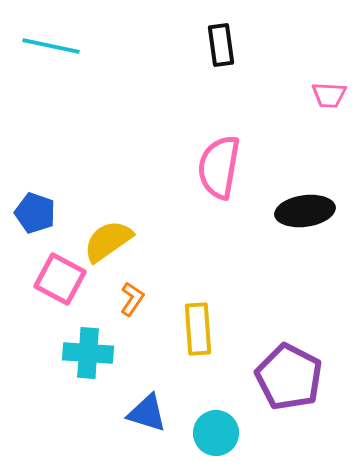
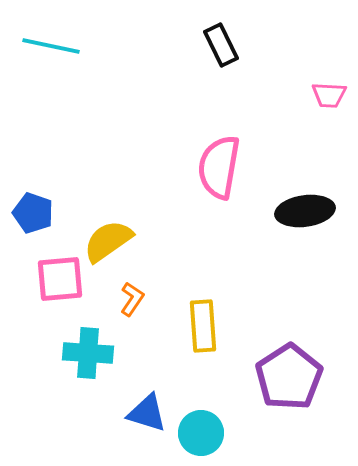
black rectangle: rotated 18 degrees counterclockwise
blue pentagon: moved 2 px left
pink square: rotated 33 degrees counterclockwise
yellow rectangle: moved 5 px right, 3 px up
purple pentagon: rotated 12 degrees clockwise
cyan circle: moved 15 px left
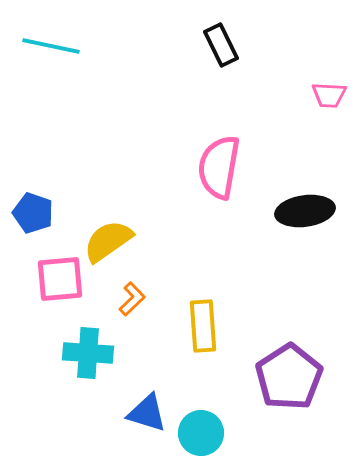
orange L-shape: rotated 12 degrees clockwise
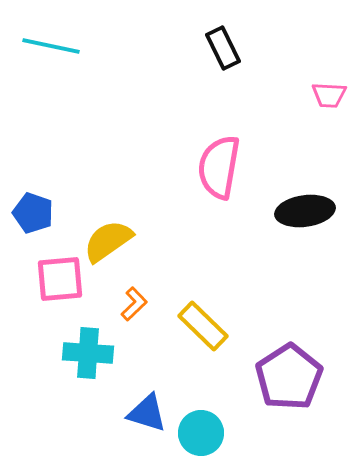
black rectangle: moved 2 px right, 3 px down
orange L-shape: moved 2 px right, 5 px down
yellow rectangle: rotated 42 degrees counterclockwise
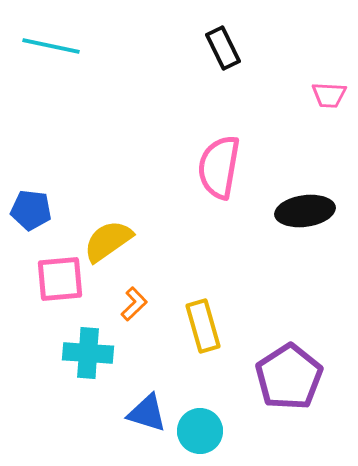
blue pentagon: moved 2 px left, 3 px up; rotated 12 degrees counterclockwise
yellow rectangle: rotated 30 degrees clockwise
cyan circle: moved 1 px left, 2 px up
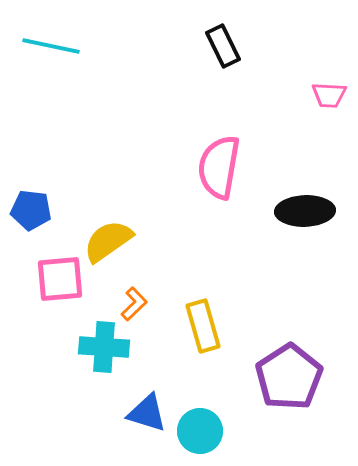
black rectangle: moved 2 px up
black ellipse: rotated 6 degrees clockwise
cyan cross: moved 16 px right, 6 px up
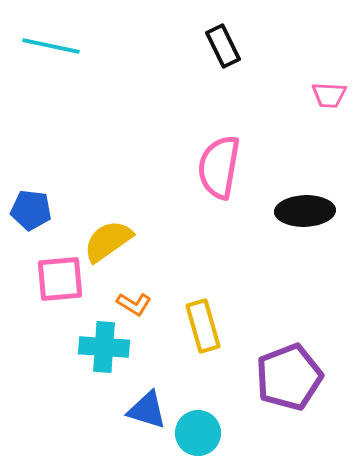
orange L-shape: rotated 76 degrees clockwise
purple pentagon: rotated 12 degrees clockwise
blue triangle: moved 3 px up
cyan circle: moved 2 px left, 2 px down
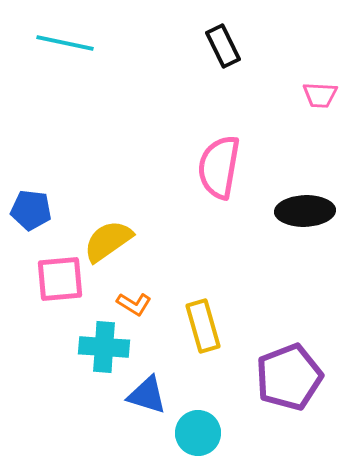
cyan line: moved 14 px right, 3 px up
pink trapezoid: moved 9 px left
blue triangle: moved 15 px up
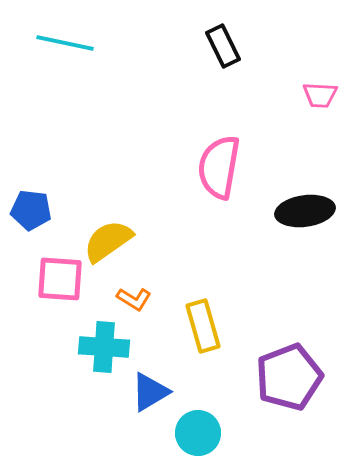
black ellipse: rotated 6 degrees counterclockwise
pink square: rotated 9 degrees clockwise
orange L-shape: moved 5 px up
blue triangle: moved 3 px right, 3 px up; rotated 48 degrees counterclockwise
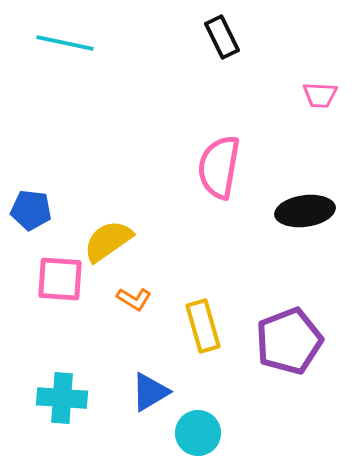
black rectangle: moved 1 px left, 9 px up
cyan cross: moved 42 px left, 51 px down
purple pentagon: moved 36 px up
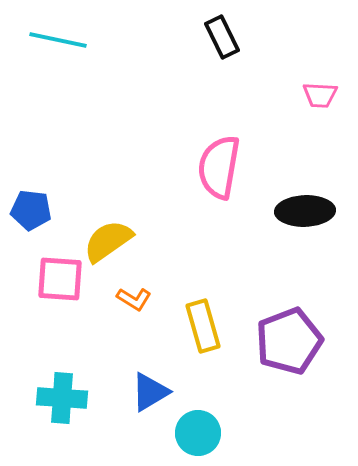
cyan line: moved 7 px left, 3 px up
black ellipse: rotated 6 degrees clockwise
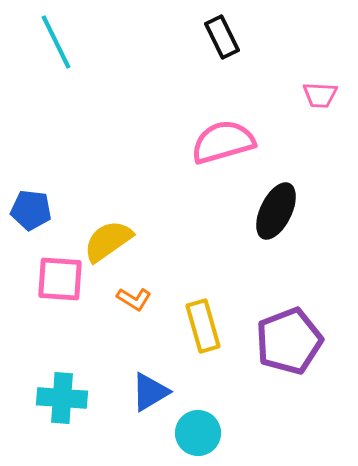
cyan line: moved 2 px left, 2 px down; rotated 52 degrees clockwise
pink semicircle: moved 4 px right, 25 px up; rotated 64 degrees clockwise
black ellipse: moved 29 px left; rotated 62 degrees counterclockwise
